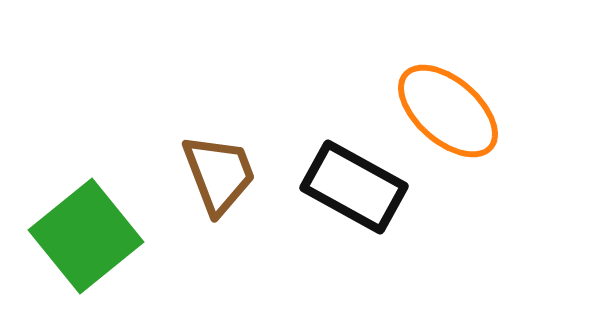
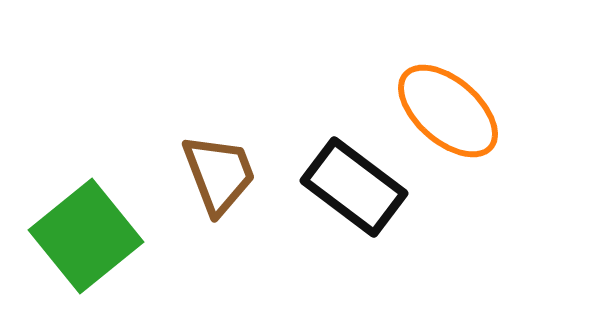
black rectangle: rotated 8 degrees clockwise
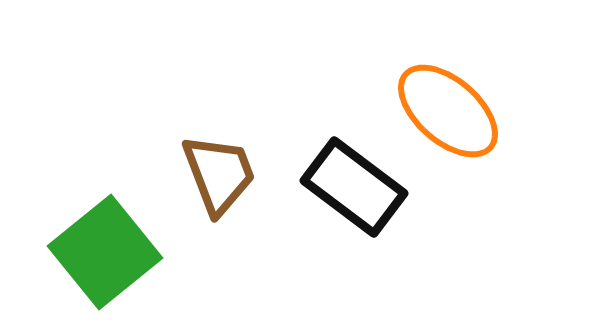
green square: moved 19 px right, 16 px down
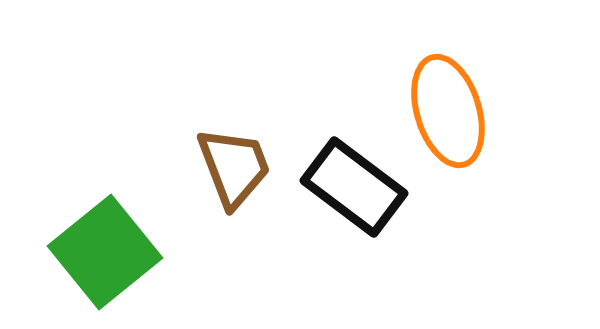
orange ellipse: rotated 32 degrees clockwise
brown trapezoid: moved 15 px right, 7 px up
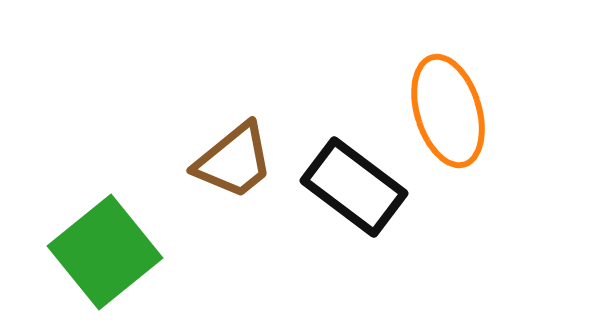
brown trapezoid: moved 6 px up; rotated 72 degrees clockwise
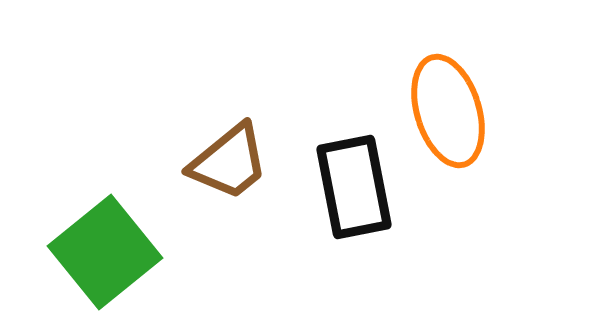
brown trapezoid: moved 5 px left, 1 px down
black rectangle: rotated 42 degrees clockwise
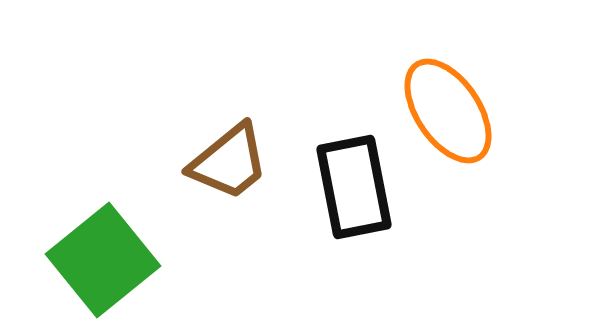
orange ellipse: rotated 17 degrees counterclockwise
green square: moved 2 px left, 8 px down
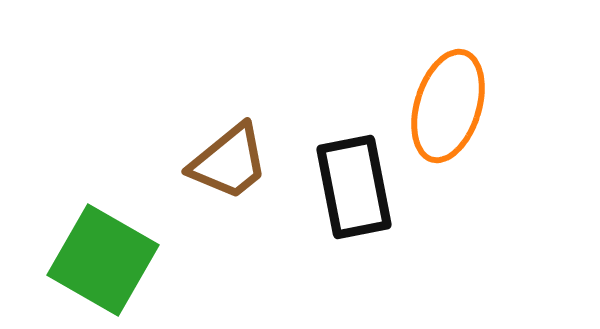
orange ellipse: moved 5 px up; rotated 51 degrees clockwise
green square: rotated 21 degrees counterclockwise
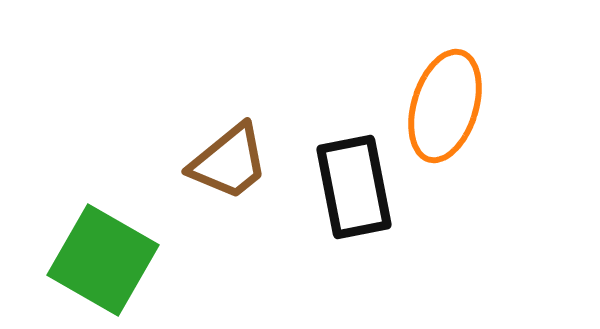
orange ellipse: moved 3 px left
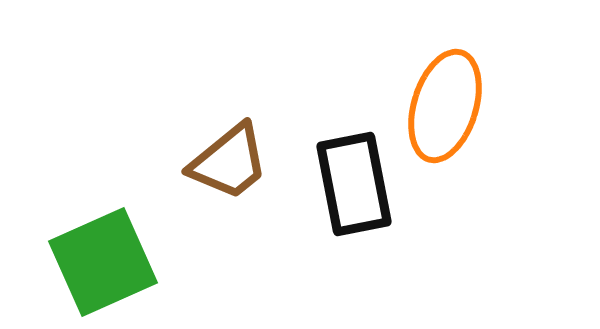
black rectangle: moved 3 px up
green square: moved 2 px down; rotated 36 degrees clockwise
